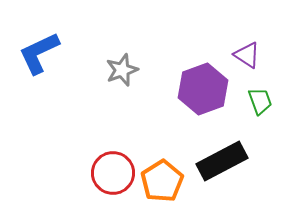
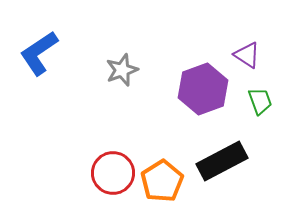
blue L-shape: rotated 9 degrees counterclockwise
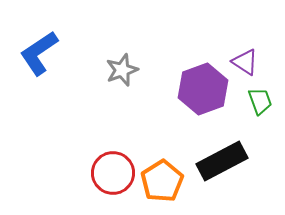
purple triangle: moved 2 px left, 7 px down
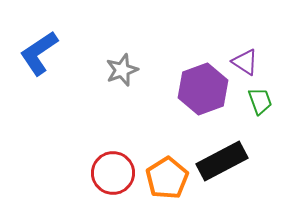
orange pentagon: moved 5 px right, 3 px up
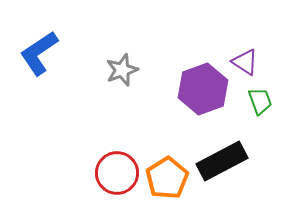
red circle: moved 4 px right
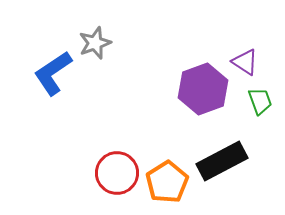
blue L-shape: moved 14 px right, 20 px down
gray star: moved 27 px left, 27 px up
orange pentagon: moved 4 px down
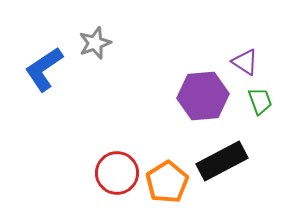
blue L-shape: moved 9 px left, 4 px up
purple hexagon: moved 7 px down; rotated 15 degrees clockwise
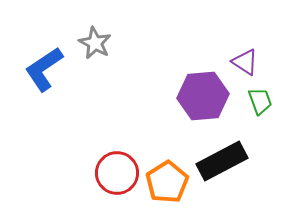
gray star: rotated 24 degrees counterclockwise
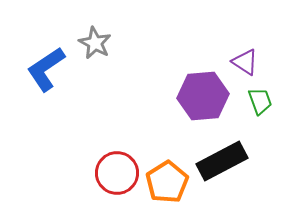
blue L-shape: moved 2 px right
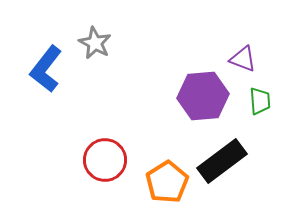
purple triangle: moved 2 px left, 3 px up; rotated 12 degrees counterclockwise
blue L-shape: rotated 18 degrees counterclockwise
green trapezoid: rotated 16 degrees clockwise
black rectangle: rotated 9 degrees counterclockwise
red circle: moved 12 px left, 13 px up
